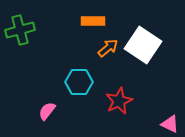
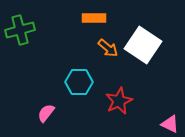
orange rectangle: moved 1 px right, 3 px up
orange arrow: rotated 80 degrees clockwise
pink semicircle: moved 1 px left, 2 px down
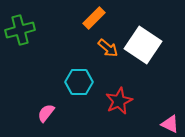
orange rectangle: rotated 45 degrees counterclockwise
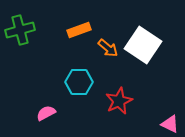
orange rectangle: moved 15 px left, 12 px down; rotated 25 degrees clockwise
pink semicircle: rotated 24 degrees clockwise
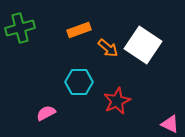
green cross: moved 2 px up
red star: moved 2 px left
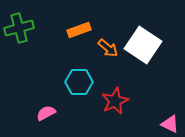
green cross: moved 1 px left
red star: moved 2 px left
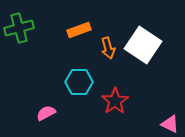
orange arrow: rotated 35 degrees clockwise
red star: rotated 8 degrees counterclockwise
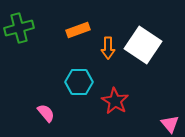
orange rectangle: moved 1 px left
orange arrow: rotated 15 degrees clockwise
red star: rotated 8 degrees counterclockwise
pink semicircle: rotated 78 degrees clockwise
pink triangle: rotated 24 degrees clockwise
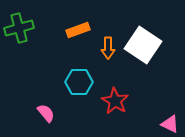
pink triangle: rotated 24 degrees counterclockwise
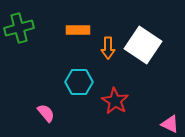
orange rectangle: rotated 20 degrees clockwise
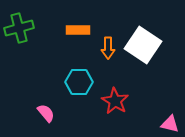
pink triangle: rotated 12 degrees counterclockwise
